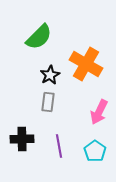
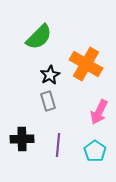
gray rectangle: moved 1 px up; rotated 24 degrees counterclockwise
purple line: moved 1 px left, 1 px up; rotated 15 degrees clockwise
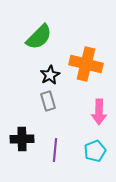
orange cross: rotated 16 degrees counterclockwise
pink arrow: rotated 25 degrees counterclockwise
purple line: moved 3 px left, 5 px down
cyan pentagon: rotated 15 degrees clockwise
